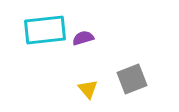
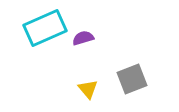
cyan rectangle: moved 2 px up; rotated 18 degrees counterclockwise
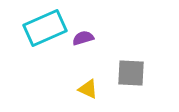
gray square: moved 1 px left, 6 px up; rotated 24 degrees clockwise
yellow triangle: rotated 25 degrees counterclockwise
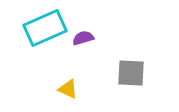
yellow triangle: moved 20 px left
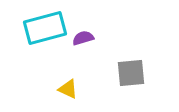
cyan rectangle: rotated 9 degrees clockwise
gray square: rotated 8 degrees counterclockwise
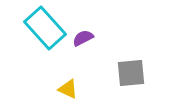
cyan rectangle: rotated 63 degrees clockwise
purple semicircle: rotated 10 degrees counterclockwise
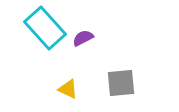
gray square: moved 10 px left, 10 px down
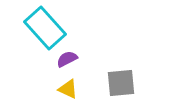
purple semicircle: moved 16 px left, 21 px down
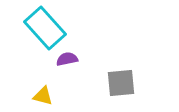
purple semicircle: rotated 15 degrees clockwise
yellow triangle: moved 25 px left, 7 px down; rotated 10 degrees counterclockwise
